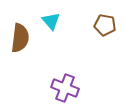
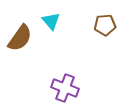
brown pentagon: rotated 15 degrees counterclockwise
brown semicircle: rotated 28 degrees clockwise
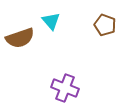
brown pentagon: rotated 25 degrees clockwise
brown semicircle: rotated 36 degrees clockwise
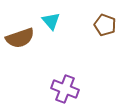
purple cross: moved 1 px down
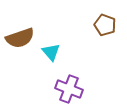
cyan triangle: moved 31 px down
purple cross: moved 4 px right
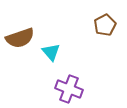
brown pentagon: rotated 25 degrees clockwise
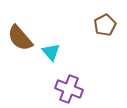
brown semicircle: rotated 68 degrees clockwise
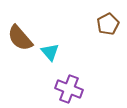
brown pentagon: moved 3 px right, 1 px up
cyan triangle: moved 1 px left
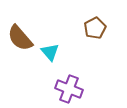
brown pentagon: moved 13 px left, 4 px down
